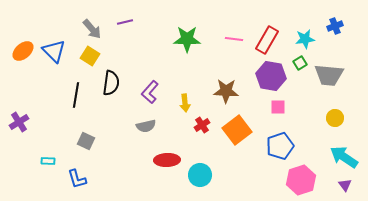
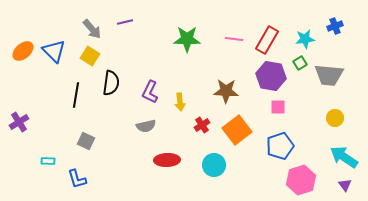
purple L-shape: rotated 15 degrees counterclockwise
yellow arrow: moved 5 px left, 1 px up
cyan circle: moved 14 px right, 10 px up
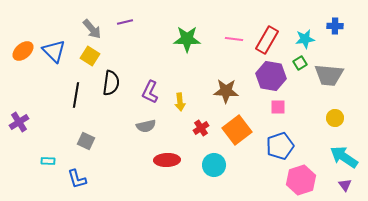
blue cross: rotated 21 degrees clockwise
red cross: moved 1 px left, 3 px down
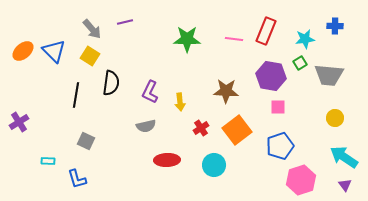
red rectangle: moved 1 px left, 9 px up; rotated 8 degrees counterclockwise
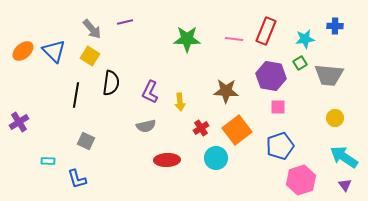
cyan circle: moved 2 px right, 7 px up
